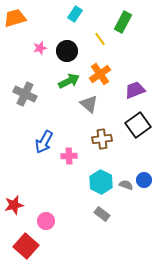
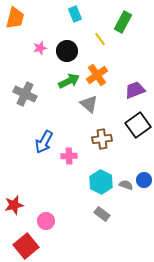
cyan rectangle: rotated 56 degrees counterclockwise
orange trapezoid: rotated 120 degrees clockwise
orange cross: moved 3 px left, 1 px down
red square: rotated 10 degrees clockwise
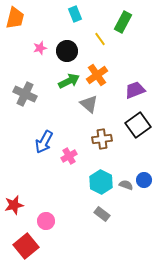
pink cross: rotated 28 degrees counterclockwise
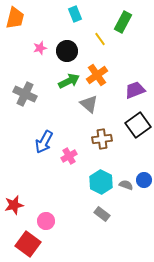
red square: moved 2 px right, 2 px up; rotated 15 degrees counterclockwise
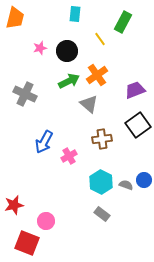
cyan rectangle: rotated 28 degrees clockwise
red square: moved 1 px left, 1 px up; rotated 15 degrees counterclockwise
